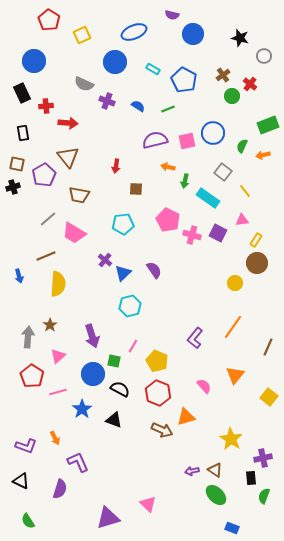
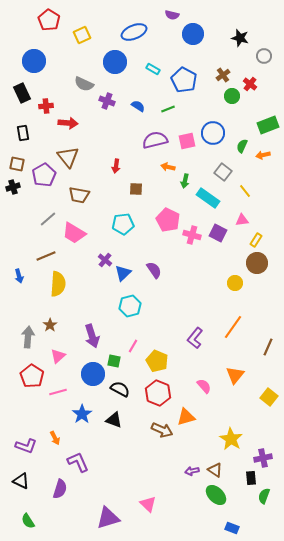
blue star at (82, 409): moved 5 px down
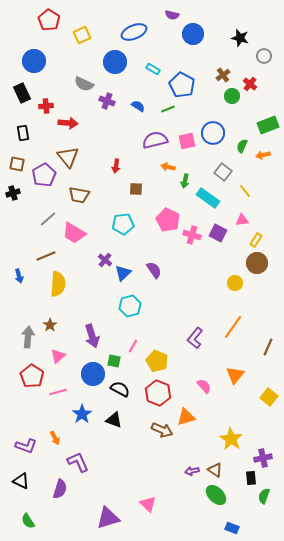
blue pentagon at (184, 80): moved 2 px left, 5 px down
black cross at (13, 187): moved 6 px down
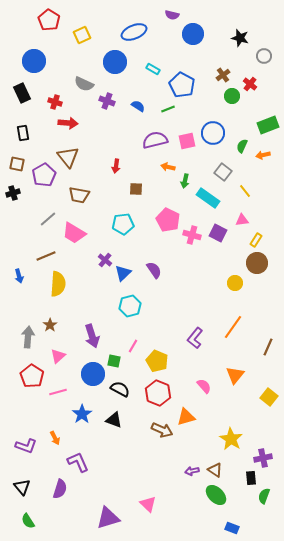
red cross at (46, 106): moved 9 px right, 4 px up; rotated 24 degrees clockwise
black triangle at (21, 481): moved 1 px right, 6 px down; rotated 24 degrees clockwise
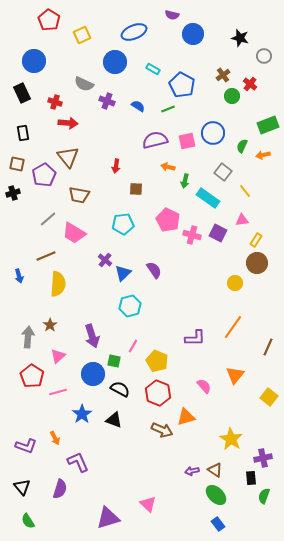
purple L-shape at (195, 338): rotated 130 degrees counterclockwise
blue rectangle at (232, 528): moved 14 px left, 4 px up; rotated 32 degrees clockwise
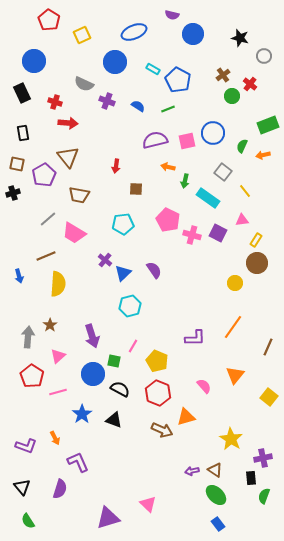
blue pentagon at (182, 85): moved 4 px left, 5 px up
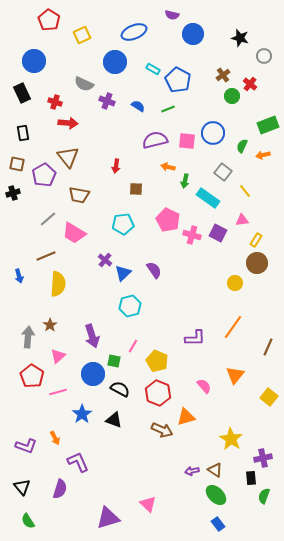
pink square at (187, 141): rotated 18 degrees clockwise
